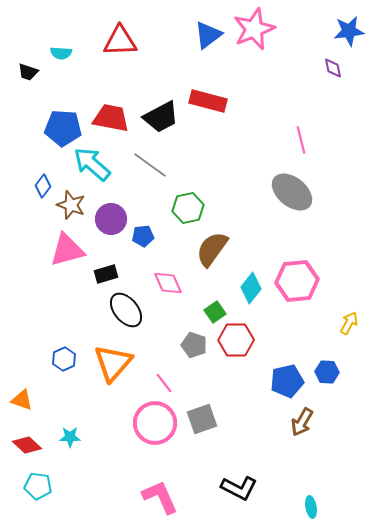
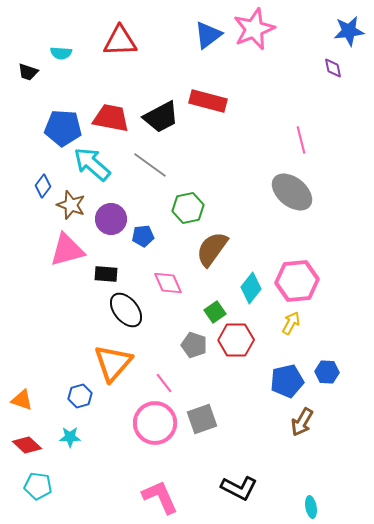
black rectangle at (106, 274): rotated 20 degrees clockwise
yellow arrow at (349, 323): moved 58 px left
blue hexagon at (64, 359): moved 16 px right, 37 px down; rotated 10 degrees clockwise
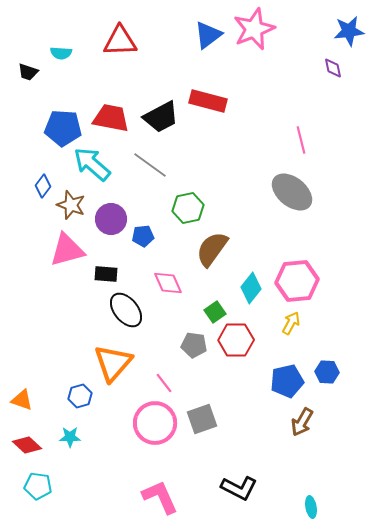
gray pentagon at (194, 345): rotated 10 degrees counterclockwise
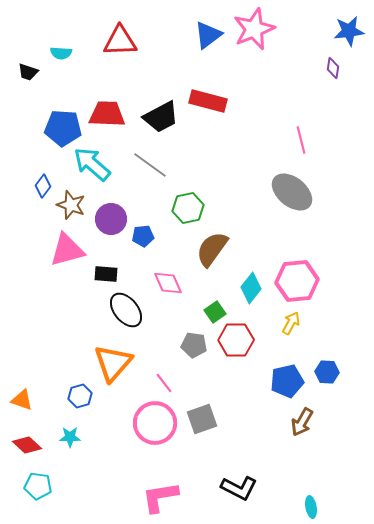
purple diamond at (333, 68): rotated 20 degrees clockwise
red trapezoid at (111, 118): moved 4 px left, 4 px up; rotated 9 degrees counterclockwise
pink L-shape at (160, 497): rotated 75 degrees counterclockwise
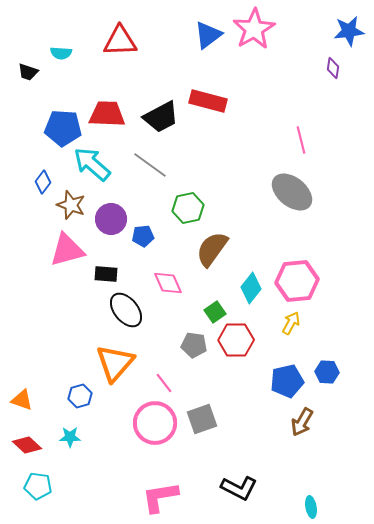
pink star at (254, 29): rotated 9 degrees counterclockwise
blue diamond at (43, 186): moved 4 px up
orange triangle at (113, 363): moved 2 px right
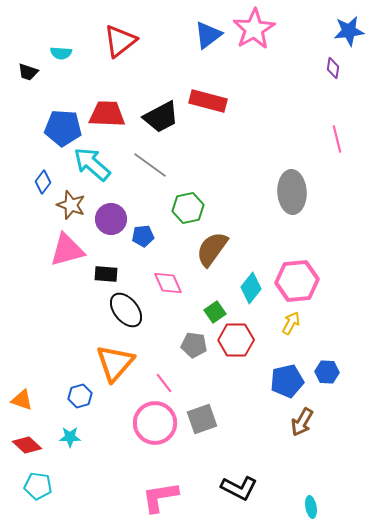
red triangle at (120, 41): rotated 36 degrees counterclockwise
pink line at (301, 140): moved 36 px right, 1 px up
gray ellipse at (292, 192): rotated 48 degrees clockwise
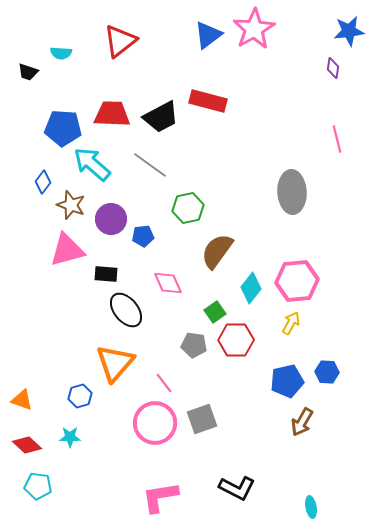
red trapezoid at (107, 114): moved 5 px right
brown semicircle at (212, 249): moved 5 px right, 2 px down
black L-shape at (239, 488): moved 2 px left
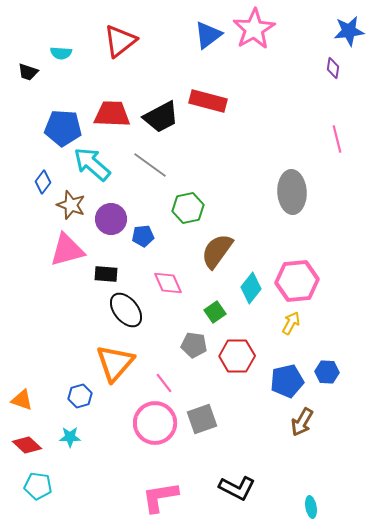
red hexagon at (236, 340): moved 1 px right, 16 px down
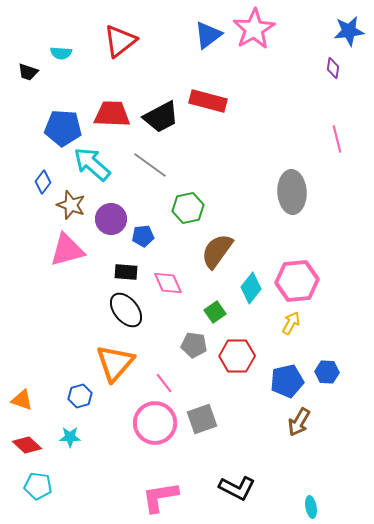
black rectangle at (106, 274): moved 20 px right, 2 px up
brown arrow at (302, 422): moved 3 px left
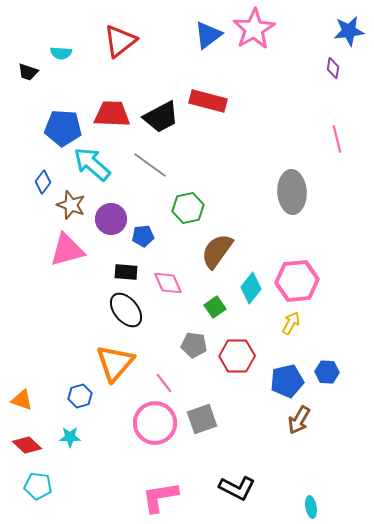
green square at (215, 312): moved 5 px up
brown arrow at (299, 422): moved 2 px up
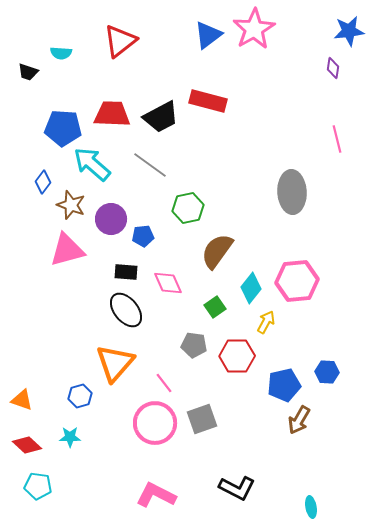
yellow arrow at (291, 323): moved 25 px left, 1 px up
blue pentagon at (287, 381): moved 3 px left, 4 px down
pink L-shape at (160, 497): moved 4 px left, 2 px up; rotated 36 degrees clockwise
